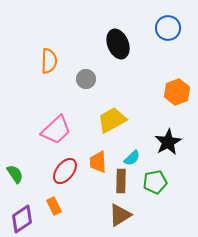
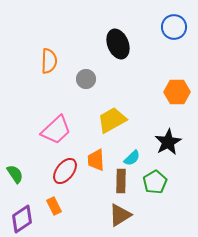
blue circle: moved 6 px right, 1 px up
orange hexagon: rotated 20 degrees clockwise
orange trapezoid: moved 2 px left, 2 px up
green pentagon: rotated 20 degrees counterclockwise
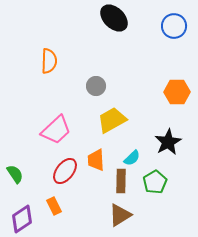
blue circle: moved 1 px up
black ellipse: moved 4 px left, 26 px up; rotated 24 degrees counterclockwise
gray circle: moved 10 px right, 7 px down
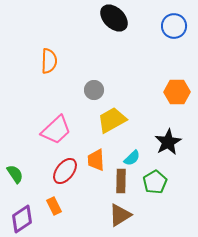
gray circle: moved 2 px left, 4 px down
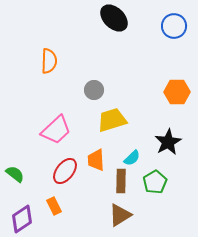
yellow trapezoid: rotated 12 degrees clockwise
green semicircle: rotated 18 degrees counterclockwise
